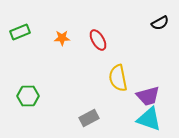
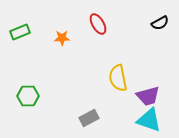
red ellipse: moved 16 px up
cyan triangle: moved 1 px down
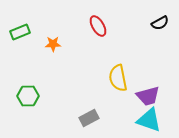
red ellipse: moved 2 px down
orange star: moved 9 px left, 6 px down
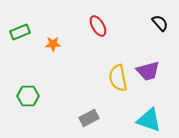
black semicircle: rotated 102 degrees counterclockwise
purple trapezoid: moved 25 px up
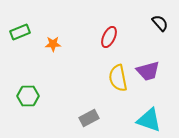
red ellipse: moved 11 px right, 11 px down; rotated 55 degrees clockwise
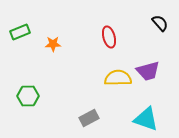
red ellipse: rotated 40 degrees counterclockwise
yellow semicircle: rotated 100 degrees clockwise
cyan triangle: moved 3 px left, 1 px up
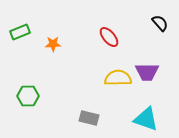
red ellipse: rotated 25 degrees counterclockwise
purple trapezoid: moved 1 px left, 1 px down; rotated 15 degrees clockwise
gray rectangle: rotated 42 degrees clockwise
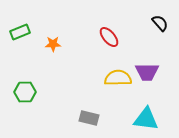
green hexagon: moved 3 px left, 4 px up
cyan triangle: rotated 12 degrees counterclockwise
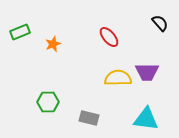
orange star: rotated 21 degrees counterclockwise
green hexagon: moved 23 px right, 10 px down
